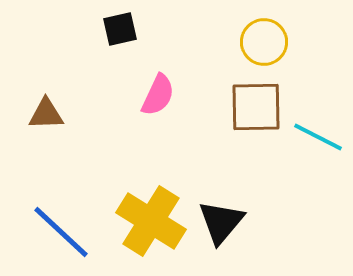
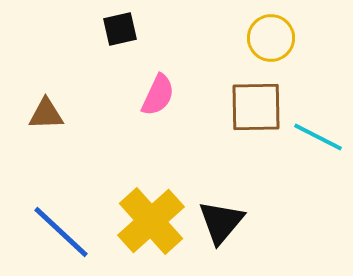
yellow circle: moved 7 px right, 4 px up
yellow cross: rotated 16 degrees clockwise
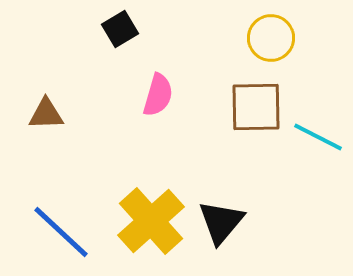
black square: rotated 18 degrees counterclockwise
pink semicircle: rotated 9 degrees counterclockwise
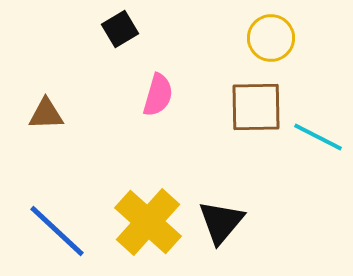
yellow cross: moved 3 px left, 1 px down; rotated 6 degrees counterclockwise
blue line: moved 4 px left, 1 px up
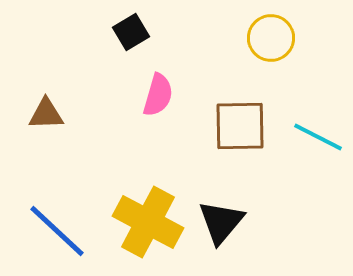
black square: moved 11 px right, 3 px down
brown square: moved 16 px left, 19 px down
yellow cross: rotated 14 degrees counterclockwise
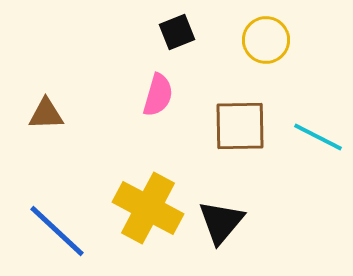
black square: moved 46 px right; rotated 9 degrees clockwise
yellow circle: moved 5 px left, 2 px down
yellow cross: moved 14 px up
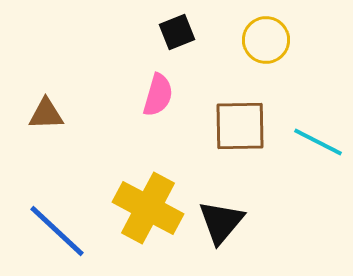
cyan line: moved 5 px down
